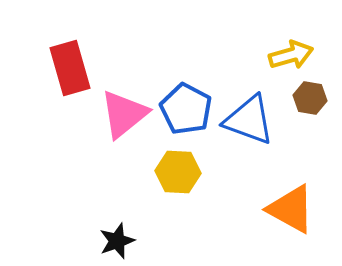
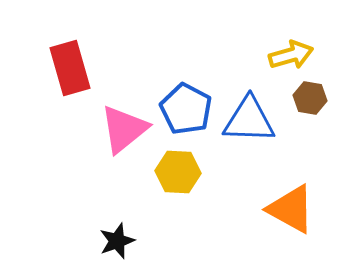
pink triangle: moved 15 px down
blue triangle: rotated 18 degrees counterclockwise
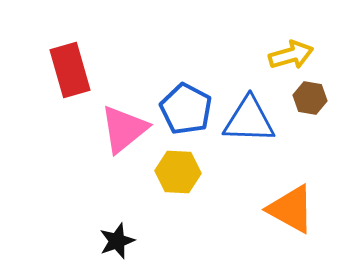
red rectangle: moved 2 px down
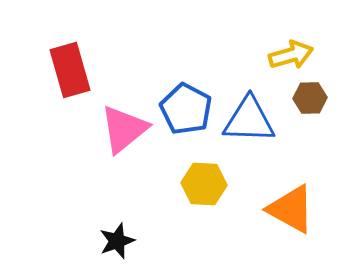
brown hexagon: rotated 12 degrees counterclockwise
yellow hexagon: moved 26 px right, 12 px down
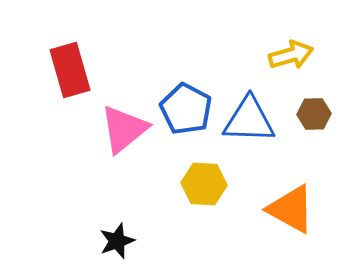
brown hexagon: moved 4 px right, 16 px down
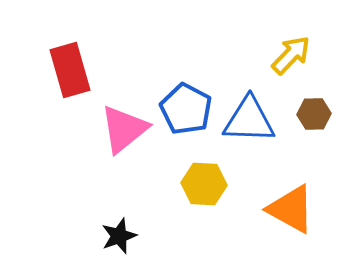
yellow arrow: rotated 30 degrees counterclockwise
black star: moved 2 px right, 5 px up
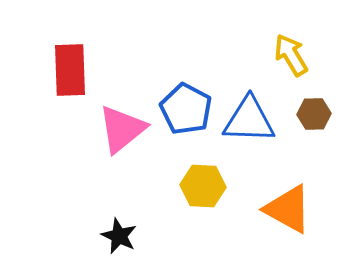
yellow arrow: rotated 75 degrees counterclockwise
red rectangle: rotated 14 degrees clockwise
pink triangle: moved 2 px left
yellow hexagon: moved 1 px left, 2 px down
orange triangle: moved 3 px left
black star: rotated 27 degrees counterclockwise
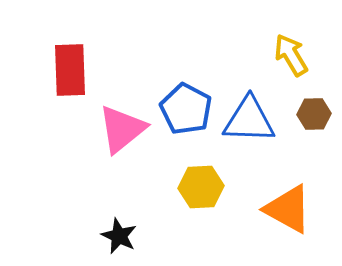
yellow hexagon: moved 2 px left, 1 px down; rotated 6 degrees counterclockwise
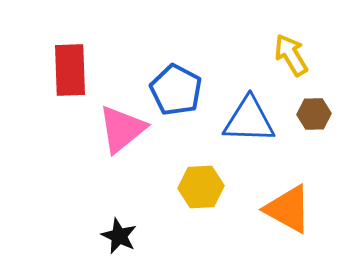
blue pentagon: moved 10 px left, 19 px up
